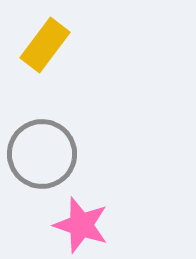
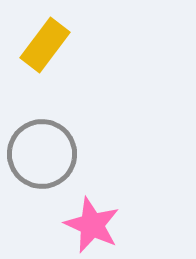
pink star: moved 11 px right; rotated 6 degrees clockwise
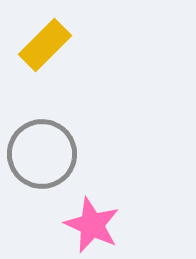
yellow rectangle: rotated 8 degrees clockwise
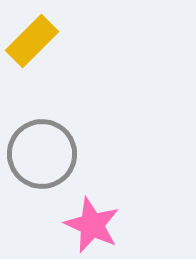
yellow rectangle: moved 13 px left, 4 px up
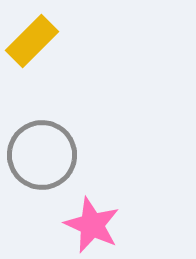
gray circle: moved 1 px down
